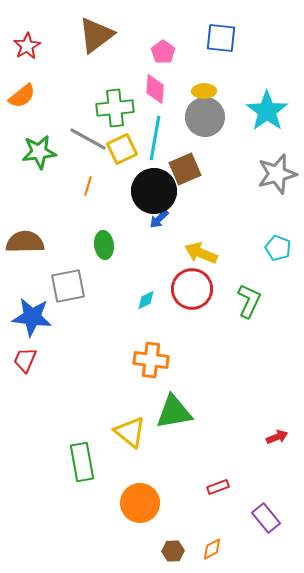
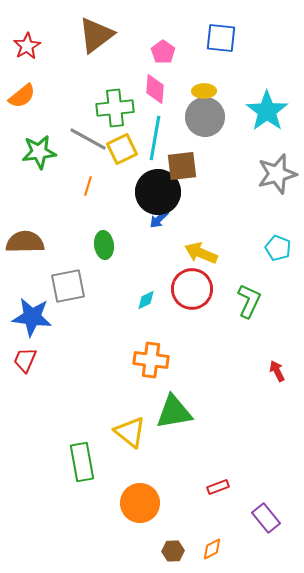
brown square: moved 3 px left, 3 px up; rotated 16 degrees clockwise
black circle: moved 4 px right, 1 px down
red arrow: moved 66 px up; rotated 95 degrees counterclockwise
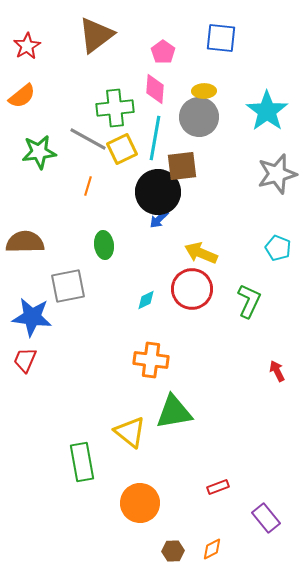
gray circle: moved 6 px left
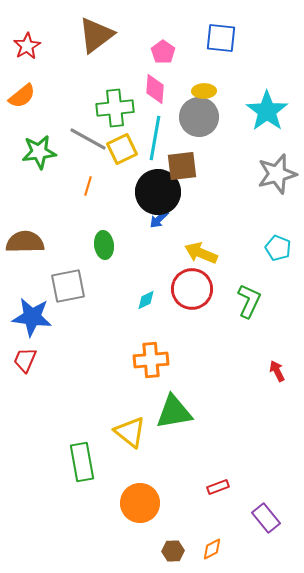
orange cross: rotated 12 degrees counterclockwise
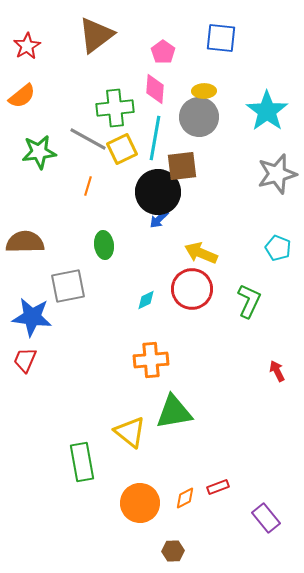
orange diamond: moved 27 px left, 51 px up
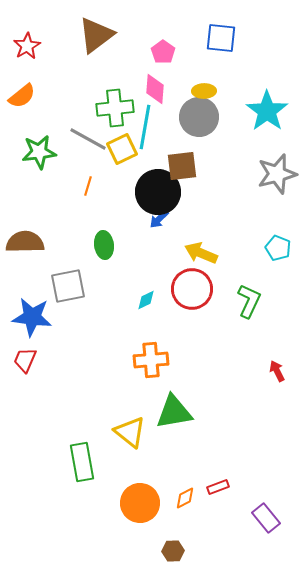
cyan line: moved 10 px left, 11 px up
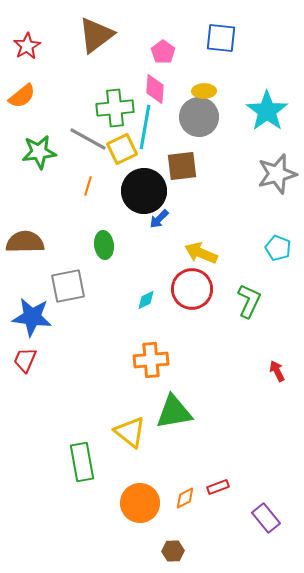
black circle: moved 14 px left, 1 px up
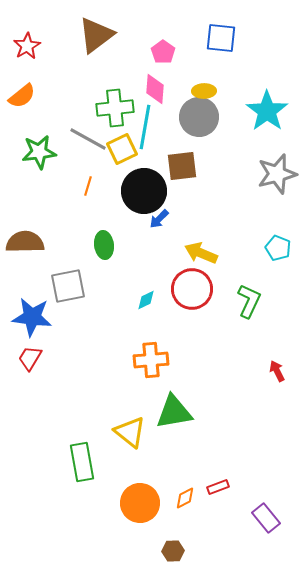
red trapezoid: moved 5 px right, 2 px up; rotated 8 degrees clockwise
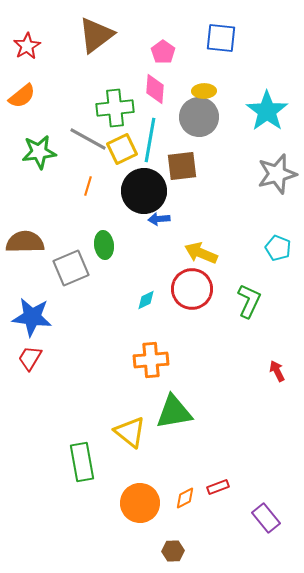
cyan line: moved 5 px right, 13 px down
blue arrow: rotated 40 degrees clockwise
gray square: moved 3 px right, 18 px up; rotated 12 degrees counterclockwise
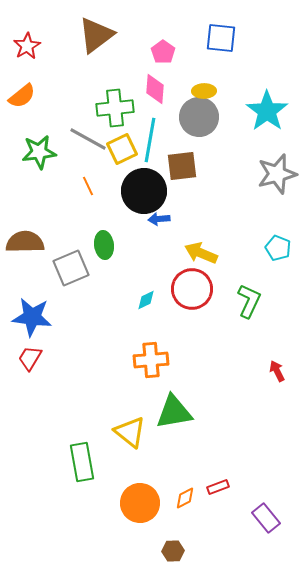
orange line: rotated 42 degrees counterclockwise
